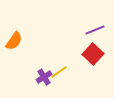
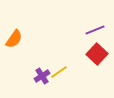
orange semicircle: moved 2 px up
red square: moved 4 px right
purple cross: moved 2 px left, 1 px up
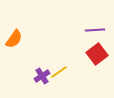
purple line: rotated 18 degrees clockwise
red square: rotated 10 degrees clockwise
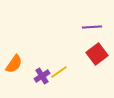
purple line: moved 3 px left, 3 px up
orange semicircle: moved 25 px down
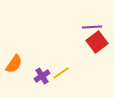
red square: moved 12 px up
yellow line: moved 2 px right, 1 px down
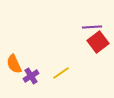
red square: moved 1 px right
orange semicircle: rotated 120 degrees clockwise
purple cross: moved 11 px left
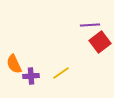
purple line: moved 2 px left, 2 px up
red square: moved 2 px right
purple cross: rotated 28 degrees clockwise
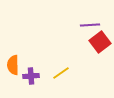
orange semicircle: moved 1 px left, 1 px down; rotated 24 degrees clockwise
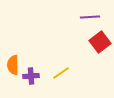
purple line: moved 8 px up
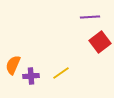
orange semicircle: rotated 24 degrees clockwise
